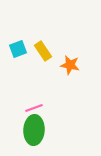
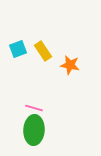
pink line: rotated 36 degrees clockwise
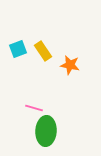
green ellipse: moved 12 px right, 1 px down
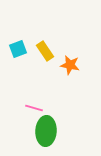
yellow rectangle: moved 2 px right
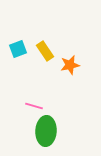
orange star: rotated 24 degrees counterclockwise
pink line: moved 2 px up
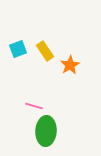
orange star: rotated 18 degrees counterclockwise
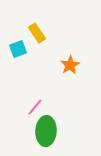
yellow rectangle: moved 8 px left, 18 px up
pink line: moved 1 px right, 1 px down; rotated 66 degrees counterclockwise
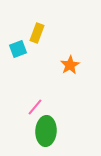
yellow rectangle: rotated 54 degrees clockwise
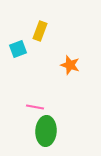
yellow rectangle: moved 3 px right, 2 px up
orange star: rotated 24 degrees counterclockwise
pink line: rotated 60 degrees clockwise
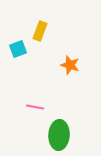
green ellipse: moved 13 px right, 4 px down
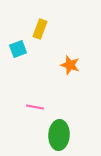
yellow rectangle: moved 2 px up
